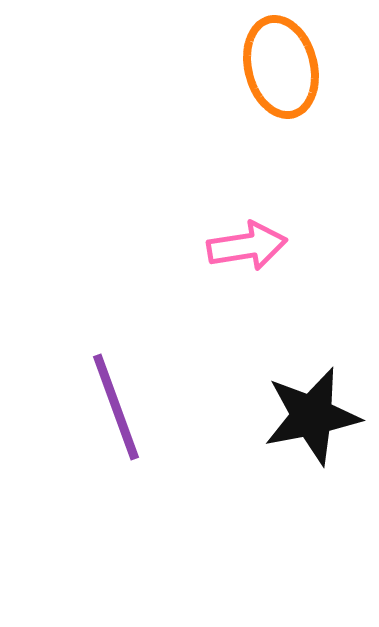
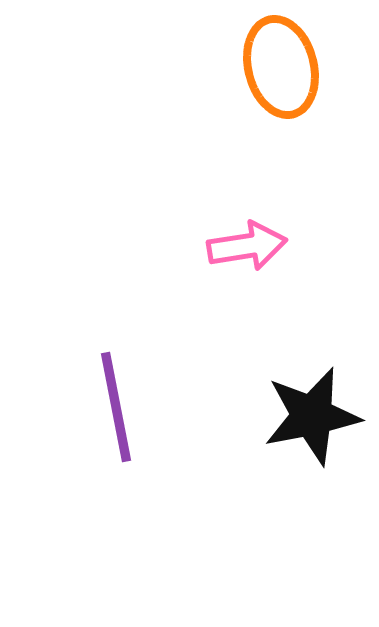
purple line: rotated 9 degrees clockwise
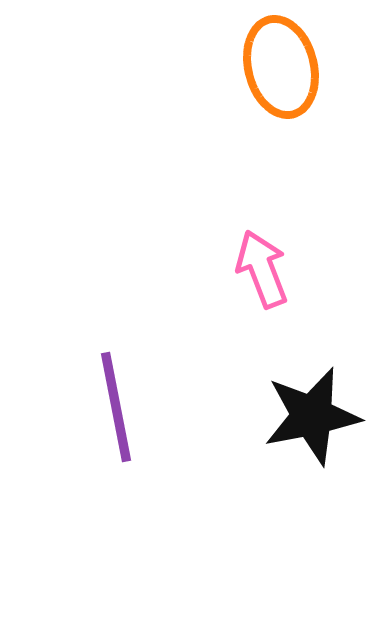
pink arrow: moved 15 px right, 23 px down; rotated 102 degrees counterclockwise
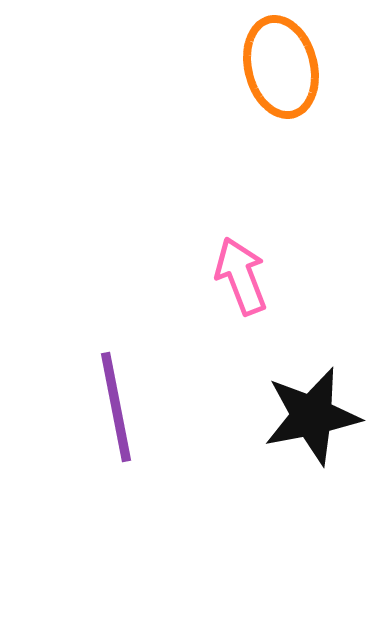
pink arrow: moved 21 px left, 7 px down
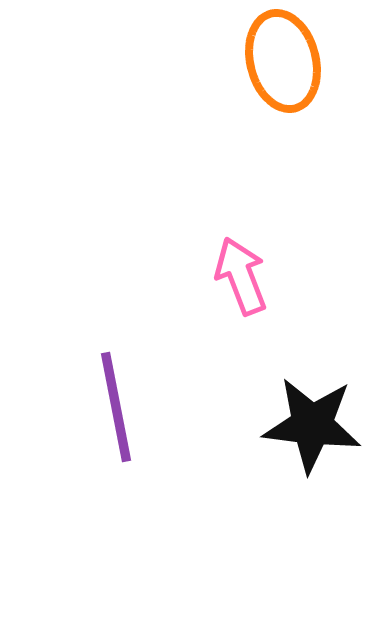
orange ellipse: moved 2 px right, 6 px up
black star: moved 9 px down; rotated 18 degrees clockwise
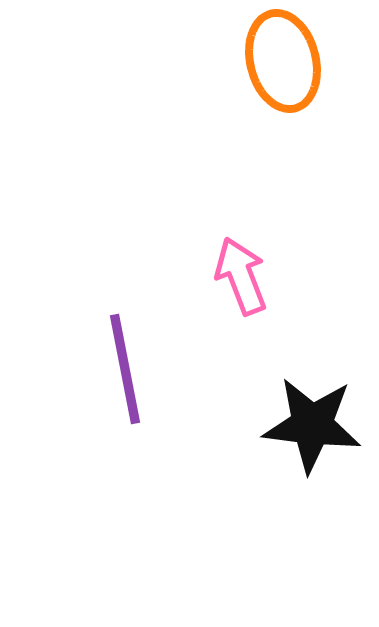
purple line: moved 9 px right, 38 px up
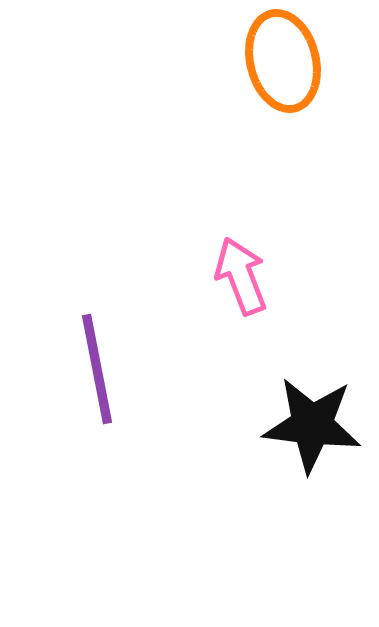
purple line: moved 28 px left
